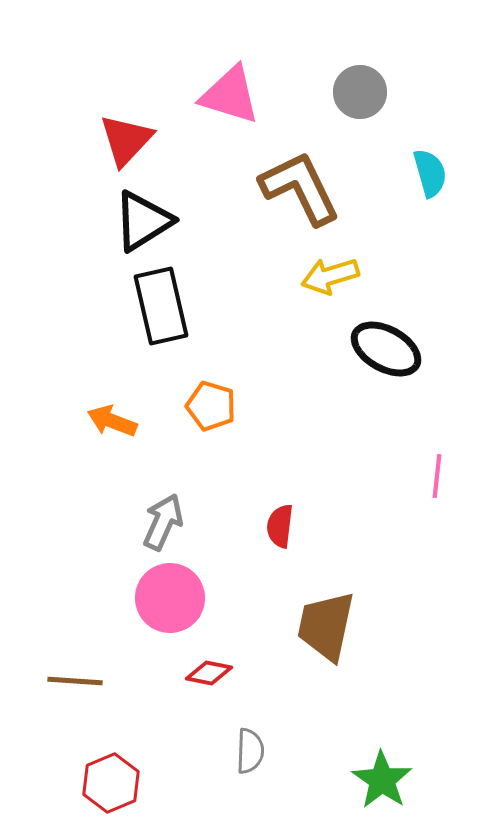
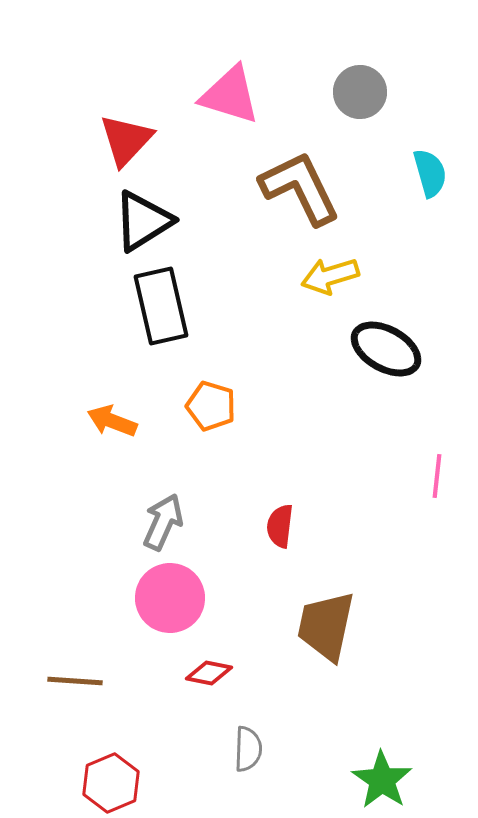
gray semicircle: moved 2 px left, 2 px up
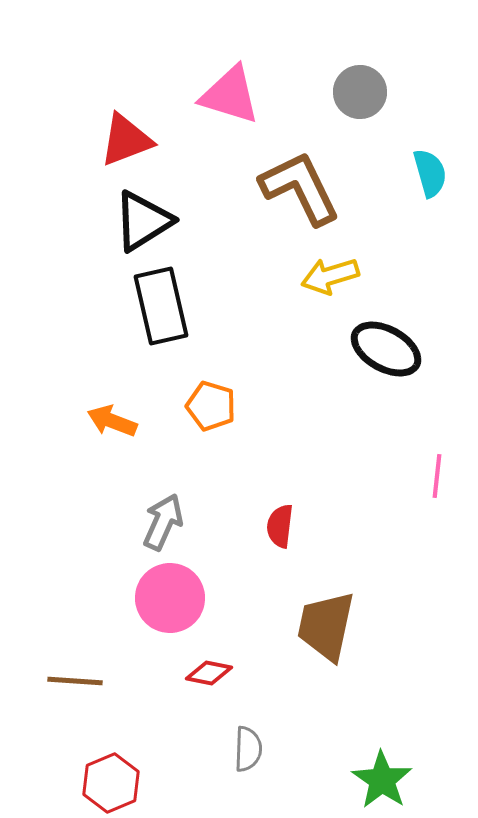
red triangle: rotated 26 degrees clockwise
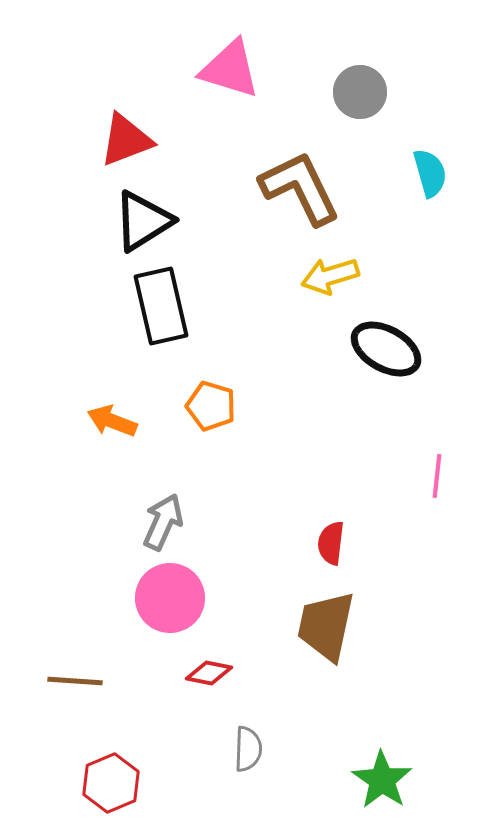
pink triangle: moved 26 px up
red semicircle: moved 51 px right, 17 px down
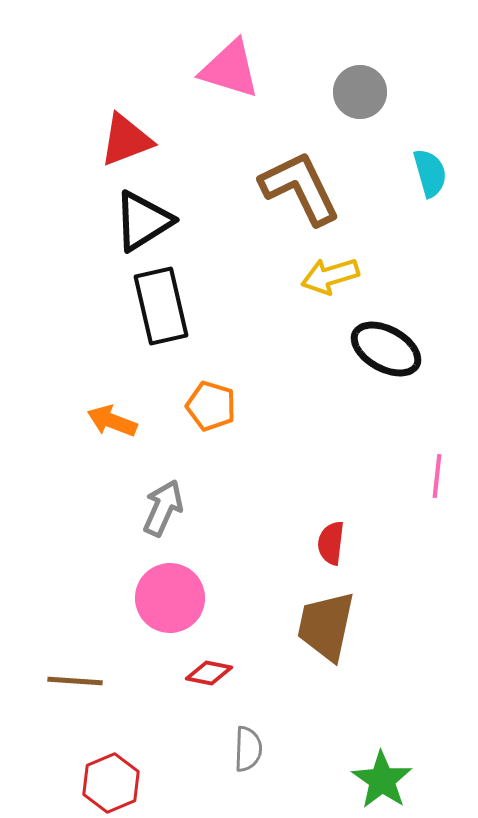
gray arrow: moved 14 px up
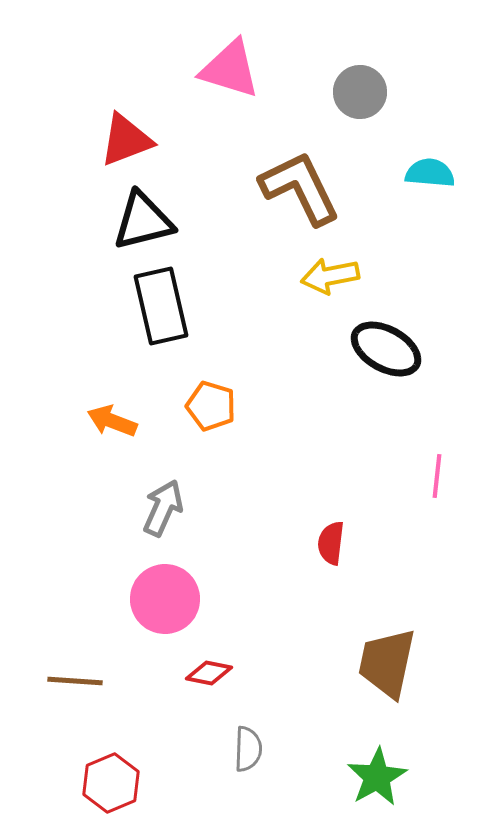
cyan semicircle: rotated 69 degrees counterclockwise
black triangle: rotated 18 degrees clockwise
yellow arrow: rotated 6 degrees clockwise
pink circle: moved 5 px left, 1 px down
brown trapezoid: moved 61 px right, 37 px down
green star: moved 5 px left, 3 px up; rotated 8 degrees clockwise
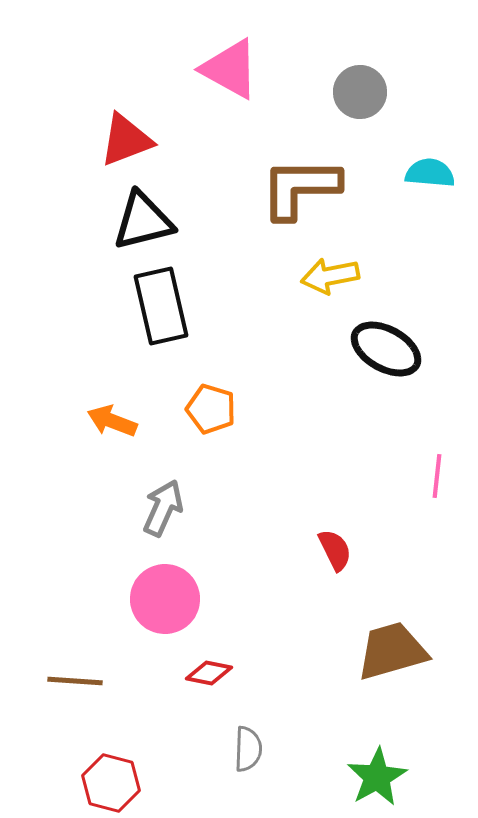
pink triangle: rotated 12 degrees clockwise
brown L-shape: rotated 64 degrees counterclockwise
orange pentagon: moved 3 px down
red semicircle: moved 4 px right, 7 px down; rotated 147 degrees clockwise
brown trapezoid: moved 5 px right, 12 px up; rotated 62 degrees clockwise
red hexagon: rotated 22 degrees counterclockwise
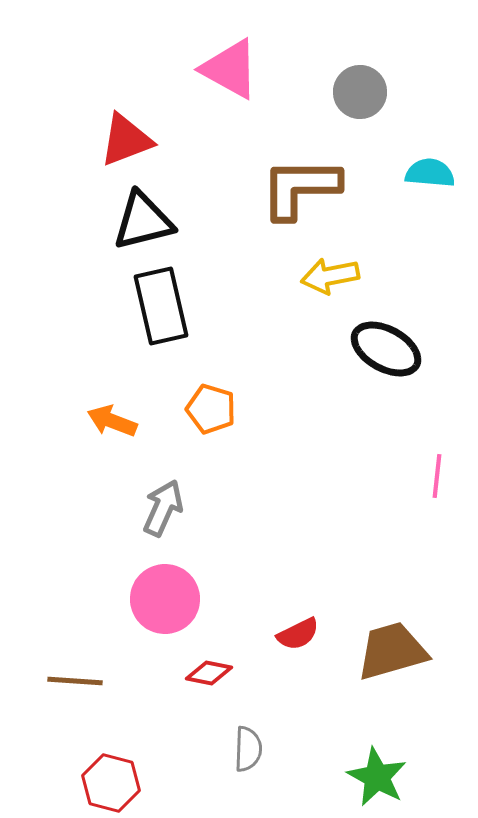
red semicircle: moved 37 px left, 84 px down; rotated 90 degrees clockwise
green star: rotated 14 degrees counterclockwise
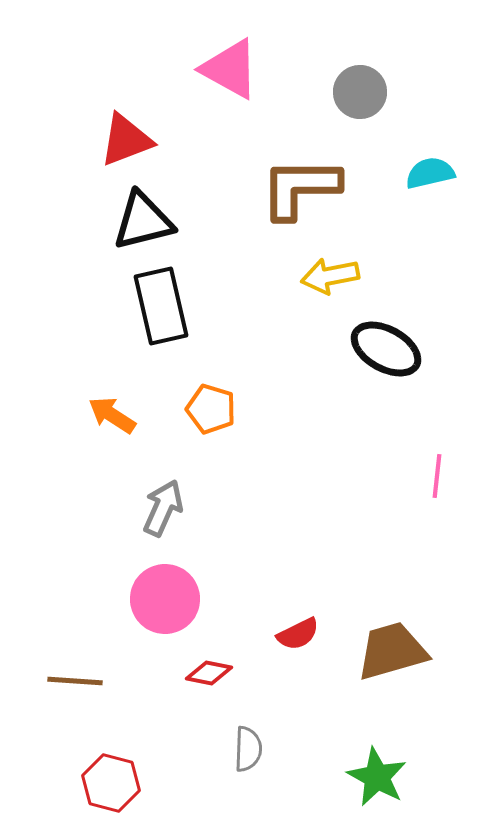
cyan semicircle: rotated 18 degrees counterclockwise
orange arrow: moved 6 px up; rotated 12 degrees clockwise
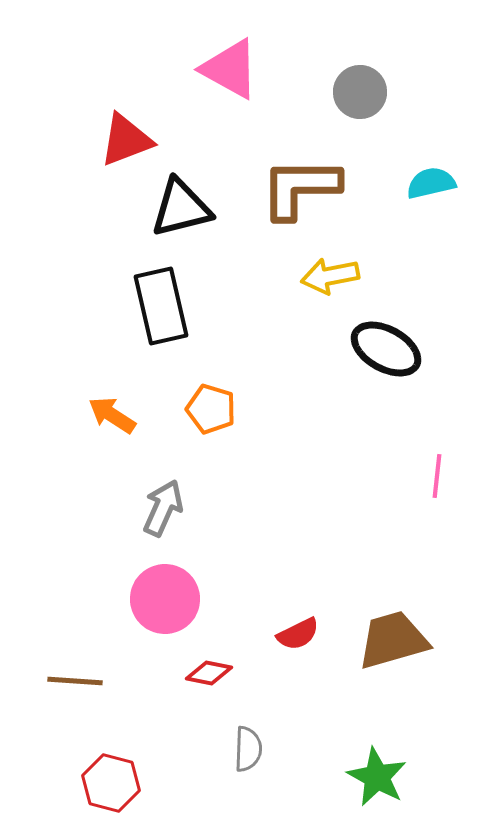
cyan semicircle: moved 1 px right, 10 px down
black triangle: moved 38 px right, 13 px up
brown trapezoid: moved 1 px right, 11 px up
